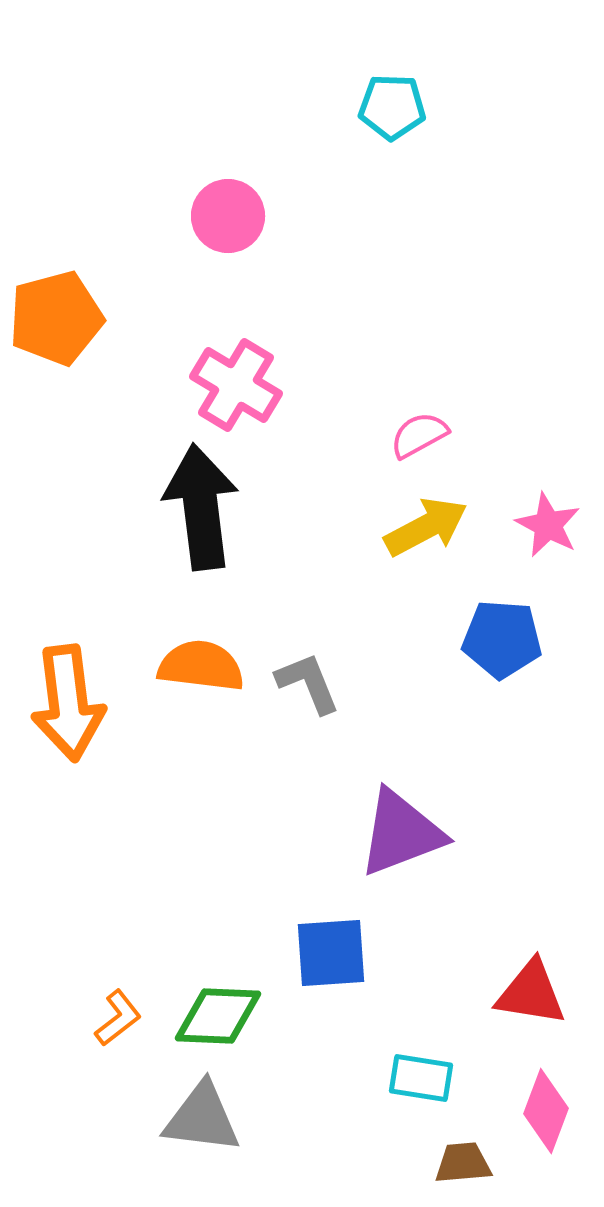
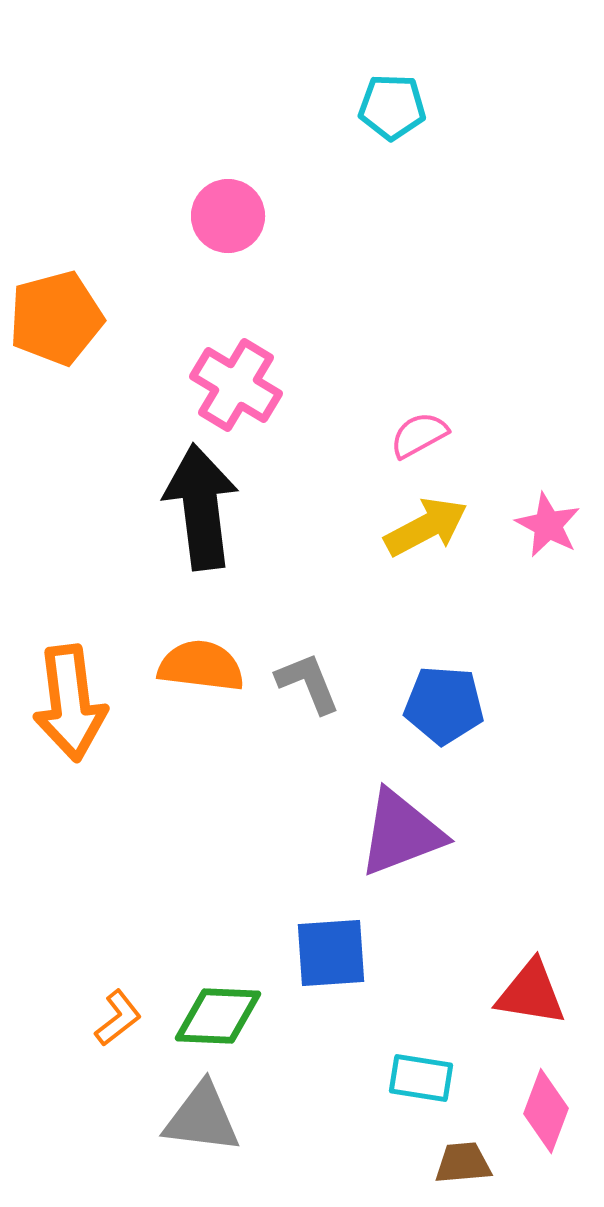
blue pentagon: moved 58 px left, 66 px down
orange arrow: moved 2 px right
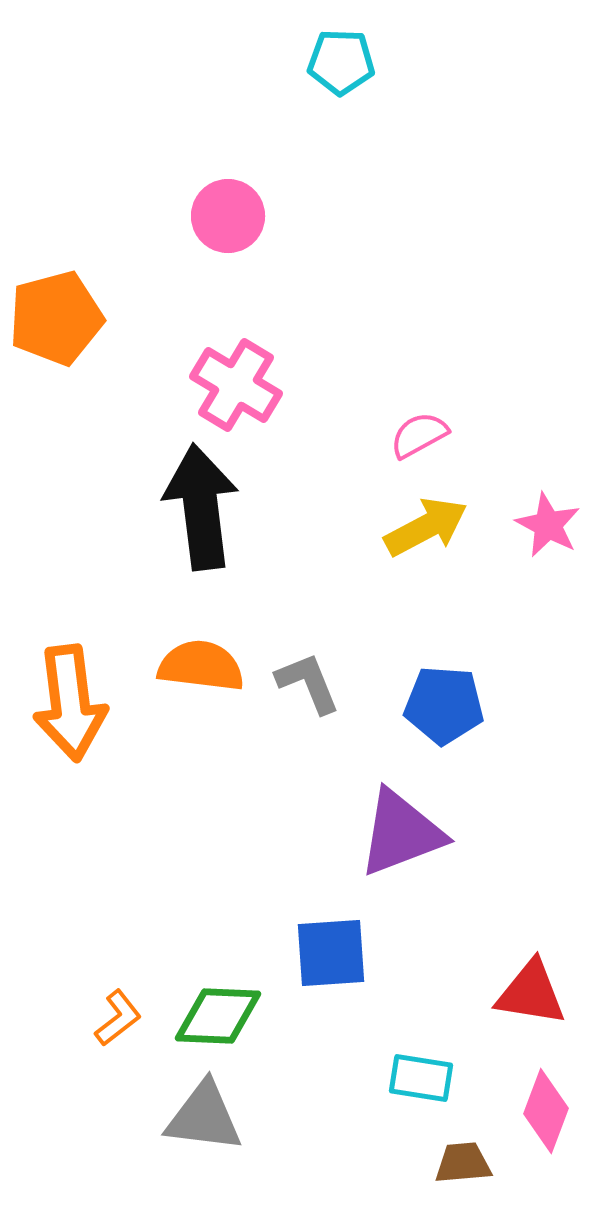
cyan pentagon: moved 51 px left, 45 px up
gray triangle: moved 2 px right, 1 px up
